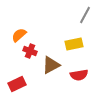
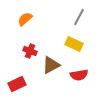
gray line: moved 6 px left, 2 px down
orange semicircle: moved 6 px right, 16 px up
yellow rectangle: rotated 36 degrees clockwise
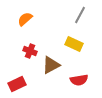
gray line: moved 1 px right, 2 px up
red semicircle: moved 5 px down
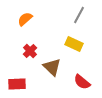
gray line: moved 1 px left
red cross: rotated 24 degrees clockwise
brown triangle: moved 1 px right, 2 px down; rotated 48 degrees counterclockwise
red semicircle: moved 3 px right, 2 px down; rotated 48 degrees clockwise
red rectangle: rotated 24 degrees clockwise
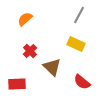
yellow rectangle: moved 2 px right
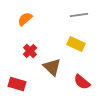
gray line: rotated 54 degrees clockwise
red rectangle: rotated 18 degrees clockwise
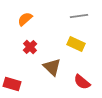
gray line: moved 1 px down
red cross: moved 4 px up
red rectangle: moved 5 px left
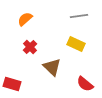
red semicircle: moved 3 px right, 2 px down
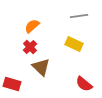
orange semicircle: moved 7 px right, 7 px down
yellow rectangle: moved 2 px left
brown triangle: moved 11 px left
red semicircle: moved 1 px left
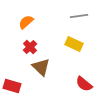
orange semicircle: moved 6 px left, 4 px up
red rectangle: moved 2 px down
